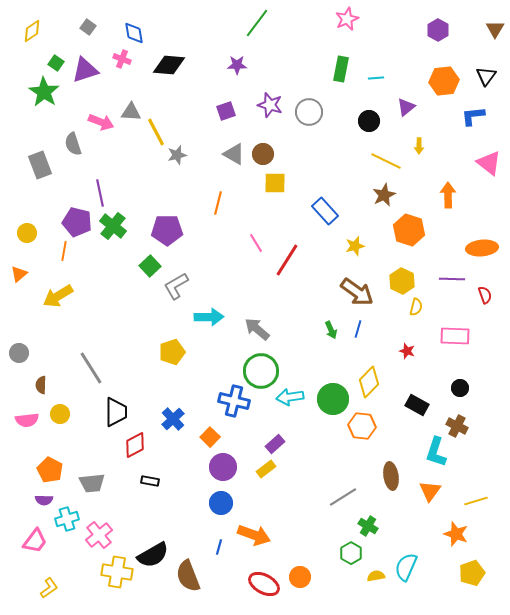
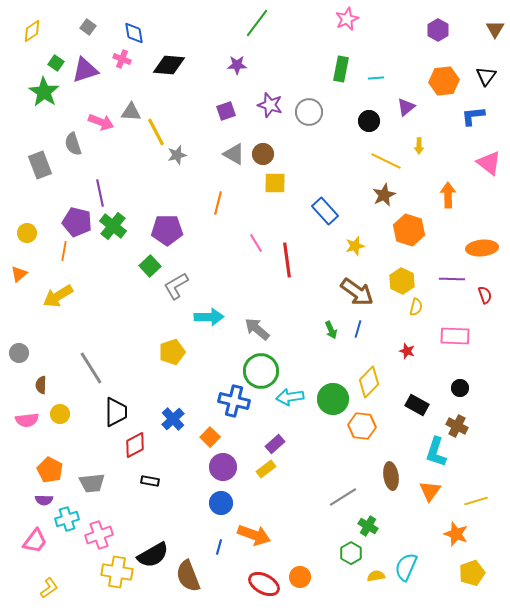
red line at (287, 260): rotated 40 degrees counterclockwise
pink cross at (99, 535): rotated 20 degrees clockwise
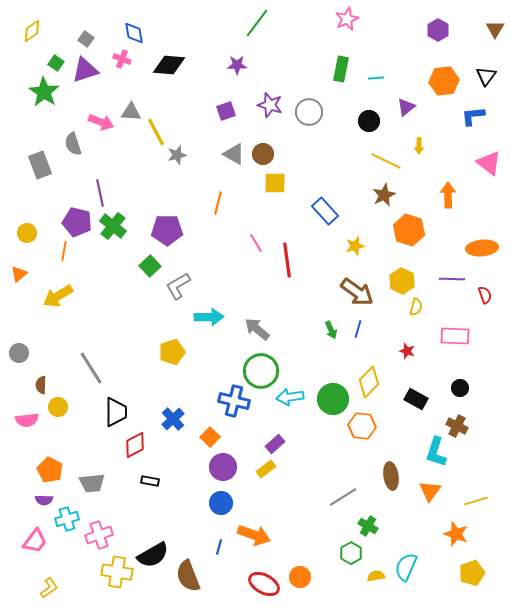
gray square at (88, 27): moved 2 px left, 12 px down
gray L-shape at (176, 286): moved 2 px right
black rectangle at (417, 405): moved 1 px left, 6 px up
yellow circle at (60, 414): moved 2 px left, 7 px up
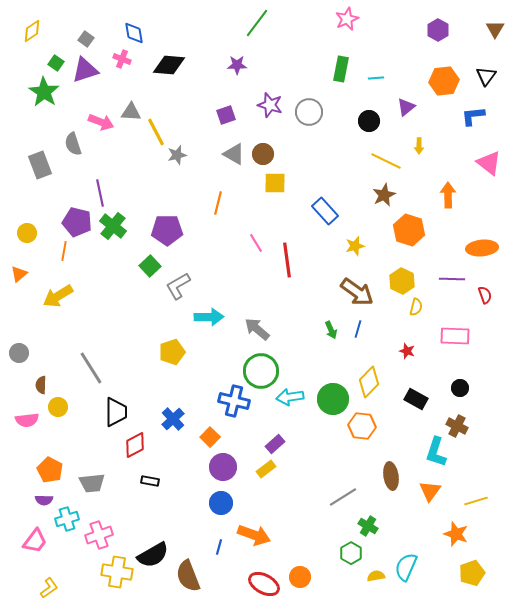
purple square at (226, 111): moved 4 px down
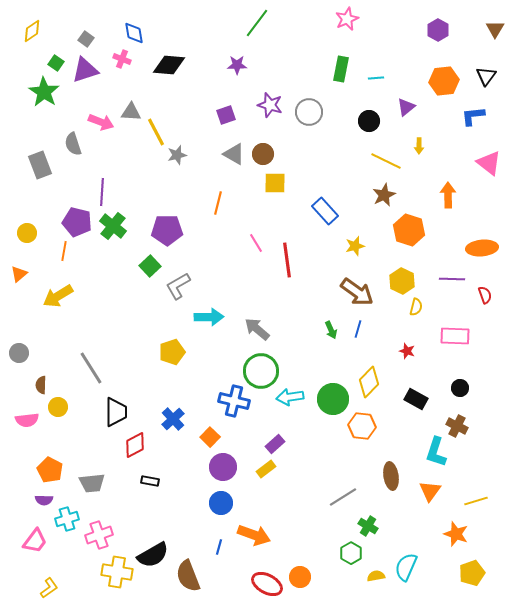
purple line at (100, 193): moved 2 px right, 1 px up; rotated 16 degrees clockwise
red ellipse at (264, 584): moved 3 px right
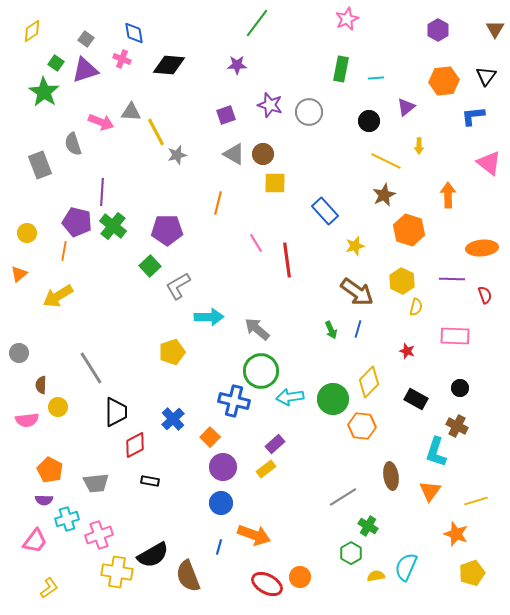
gray trapezoid at (92, 483): moved 4 px right
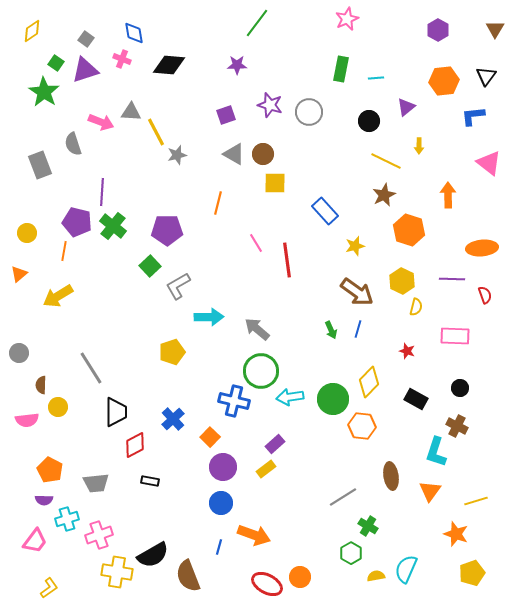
cyan semicircle at (406, 567): moved 2 px down
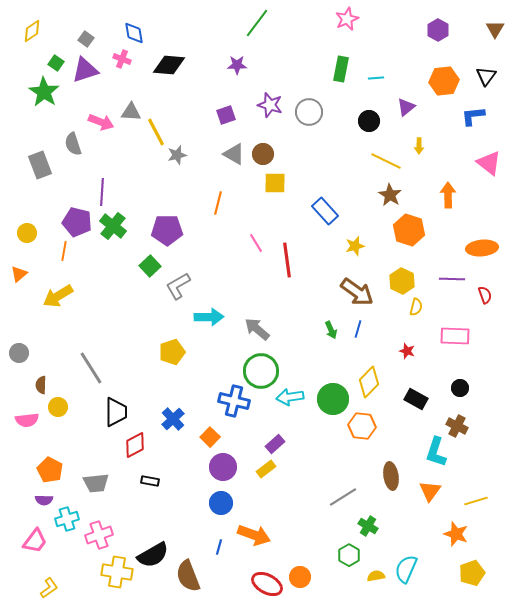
brown star at (384, 195): moved 6 px right; rotated 15 degrees counterclockwise
green hexagon at (351, 553): moved 2 px left, 2 px down
